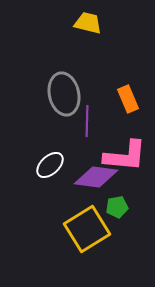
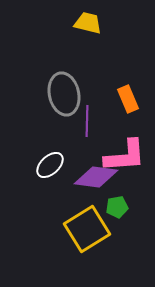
pink L-shape: rotated 9 degrees counterclockwise
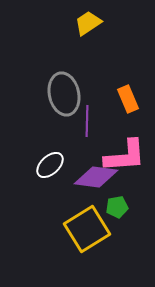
yellow trapezoid: rotated 48 degrees counterclockwise
